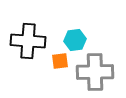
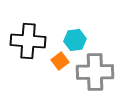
orange square: rotated 30 degrees counterclockwise
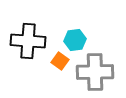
orange square: rotated 18 degrees counterclockwise
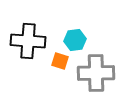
orange square: rotated 18 degrees counterclockwise
gray cross: moved 1 px right, 1 px down
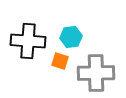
cyan hexagon: moved 4 px left, 3 px up
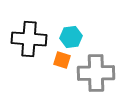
black cross: moved 1 px right, 2 px up
orange square: moved 2 px right, 1 px up
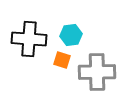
cyan hexagon: moved 2 px up
gray cross: moved 1 px right, 1 px up
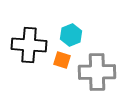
cyan hexagon: rotated 15 degrees counterclockwise
black cross: moved 6 px down
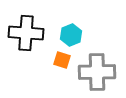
black cross: moved 3 px left, 12 px up
